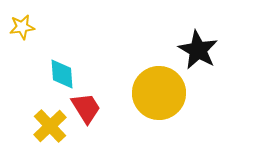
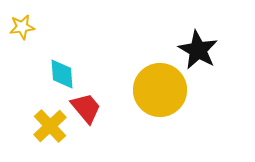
yellow circle: moved 1 px right, 3 px up
red trapezoid: rotated 8 degrees counterclockwise
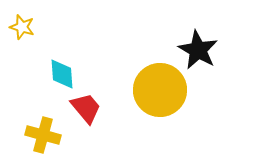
yellow star: rotated 25 degrees clockwise
yellow cross: moved 7 px left, 9 px down; rotated 32 degrees counterclockwise
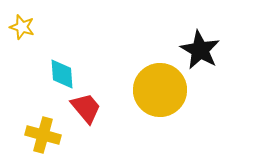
black star: moved 2 px right
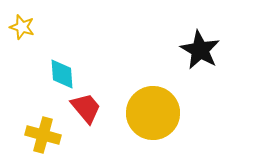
yellow circle: moved 7 px left, 23 px down
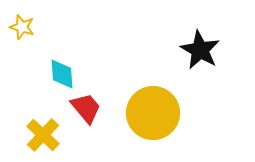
yellow cross: rotated 28 degrees clockwise
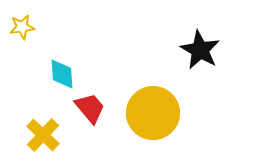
yellow star: rotated 25 degrees counterclockwise
red trapezoid: moved 4 px right
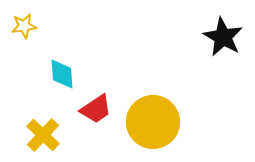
yellow star: moved 2 px right, 1 px up
black star: moved 23 px right, 13 px up
red trapezoid: moved 6 px right, 1 px down; rotated 96 degrees clockwise
yellow circle: moved 9 px down
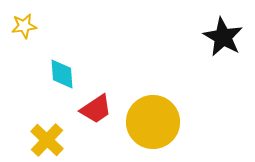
yellow cross: moved 4 px right, 5 px down
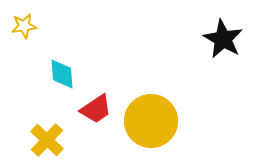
black star: moved 2 px down
yellow circle: moved 2 px left, 1 px up
